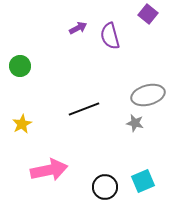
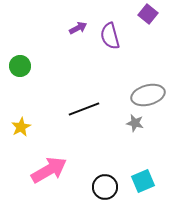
yellow star: moved 1 px left, 3 px down
pink arrow: rotated 18 degrees counterclockwise
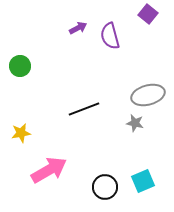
yellow star: moved 6 px down; rotated 18 degrees clockwise
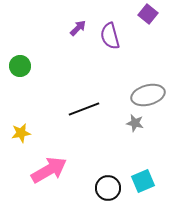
purple arrow: rotated 18 degrees counterclockwise
black circle: moved 3 px right, 1 px down
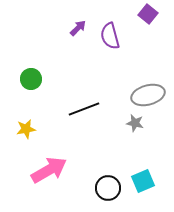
green circle: moved 11 px right, 13 px down
yellow star: moved 5 px right, 4 px up
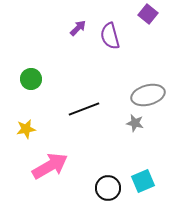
pink arrow: moved 1 px right, 4 px up
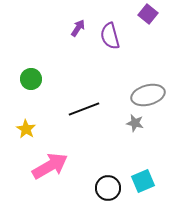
purple arrow: rotated 12 degrees counterclockwise
yellow star: rotated 30 degrees counterclockwise
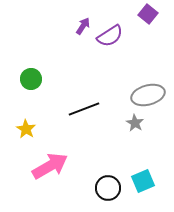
purple arrow: moved 5 px right, 2 px up
purple semicircle: rotated 108 degrees counterclockwise
gray star: rotated 18 degrees clockwise
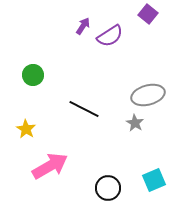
green circle: moved 2 px right, 4 px up
black line: rotated 48 degrees clockwise
cyan square: moved 11 px right, 1 px up
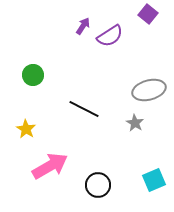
gray ellipse: moved 1 px right, 5 px up
black circle: moved 10 px left, 3 px up
